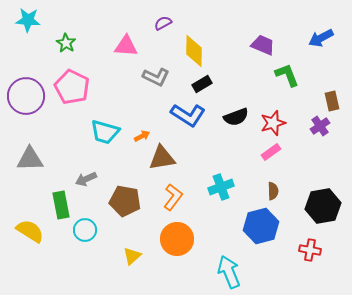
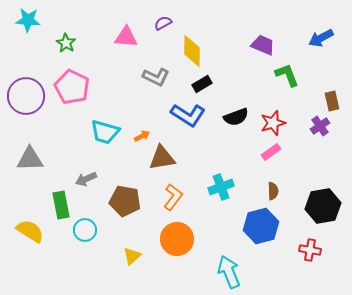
pink triangle: moved 9 px up
yellow diamond: moved 2 px left
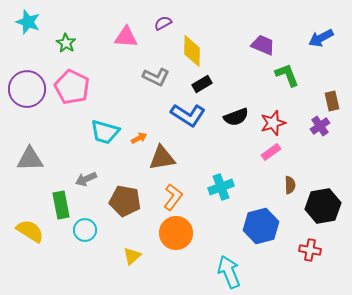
cyan star: moved 2 px down; rotated 15 degrees clockwise
purple circle: moved 1 px right, 7 px up
orange arrow: moved 3 px left, 2 px down
brown semicircle: moved 17 px right, 6 px up
orange circle: moved 1 px left, 6 px up
